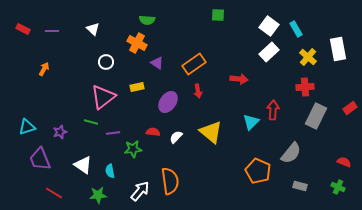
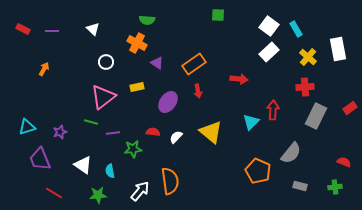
green cross at (338, 187): moved 3 px left; rotated 32 degrees counterclockwise
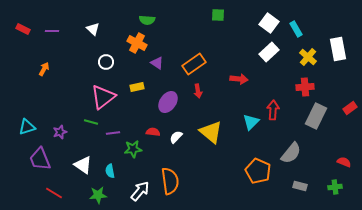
white square at (269, 26): moved 3 px up
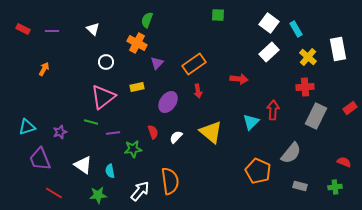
green semicircle at (147, 20): rotated 105 degrees clockwise
purple triangle at (157, 63): rotated 40 degrees clockwise
red semicircle at (153, 132): rotated 64 degrees clockwise
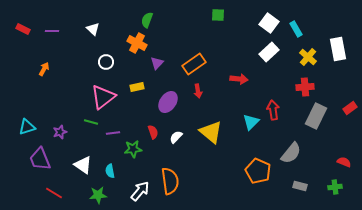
red arrow at (273, 110): rotated 12 degrees counterclockwise
